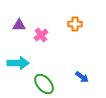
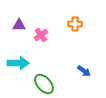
blue arrow: moved 2 px right, 6 px up
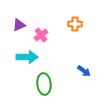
purple triangle: rotated 24 degrees counterclockwise
cyan arrow: moved 9 px right, 6 px up
green ellipse: rotated 35 degrees clockwise
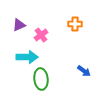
green ellipse: moved 3 px left, 5 px up
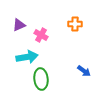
pink cross: rotated 24 degrees counterclockwise
cyan arrow: rotated 10 degrees counterclockwise
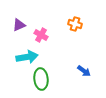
orange cross: rotated 16 degrees clockwise
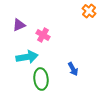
orange cross: moved 14 px right, 13 px up; rotated 24 degrees clockwise
pink cross: moved 2 px right
blue arrow: moved 11 px left, 2 px up; rotated 24 degrees clockwise
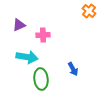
pink cross: rotated 32 degrees counterclockwise
cyan arrow: rotated 20 degrees clockwise
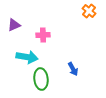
purple triangle: moved 5 px left
